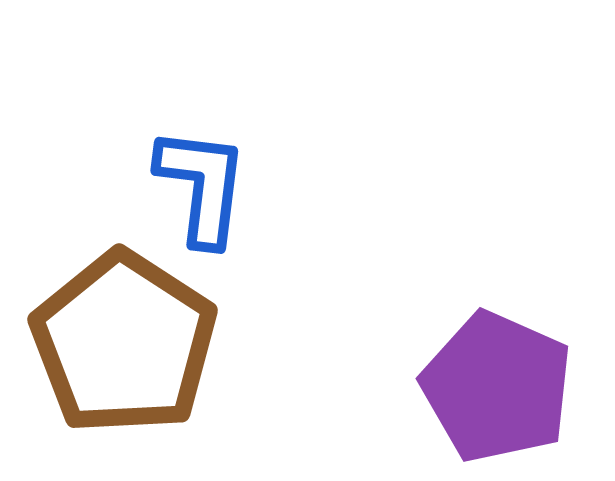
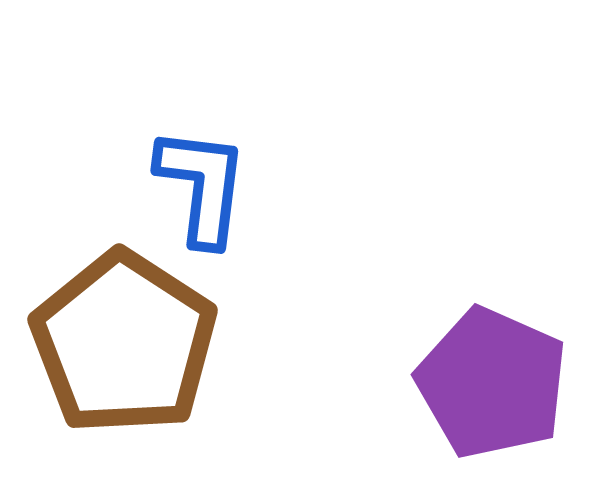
purple pentagon: moved 5 px left, 4 px up
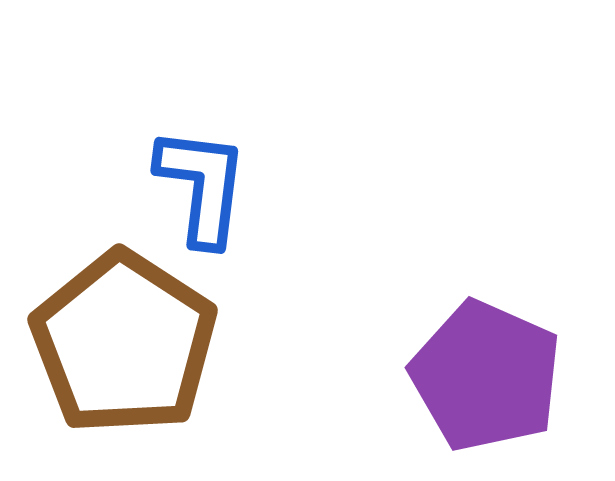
purple pentagon: moved 6 px left, 7 px up
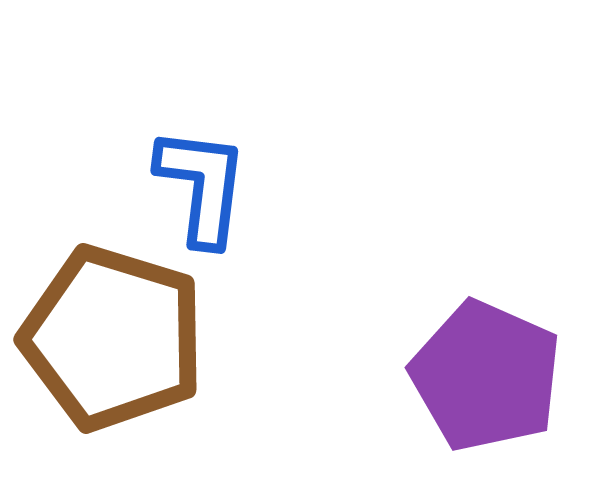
brown pentagon: moved 11 px left, 5 px up; rotated 16 degrees counterclockwise
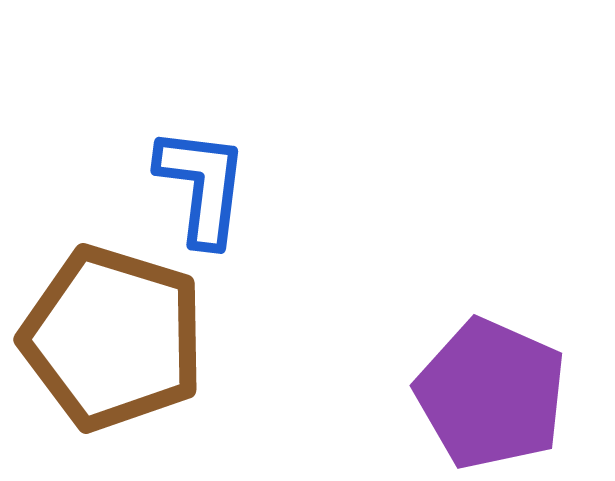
purple pentagon: moved 5 px right, 18 px down
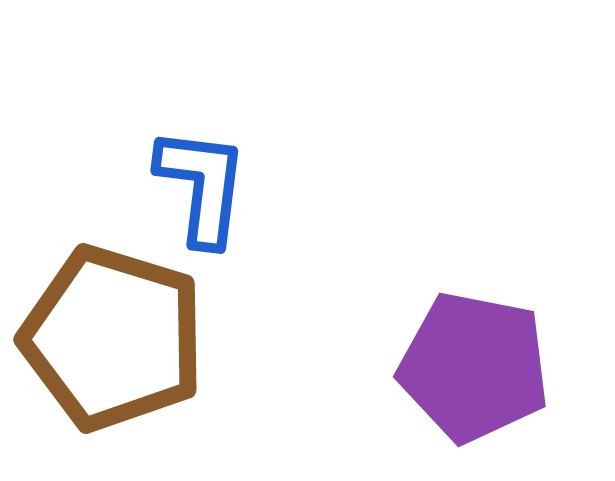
purple pentagon: moved 17 px left, 27 px up; rotated 13 degrees counterclockwise
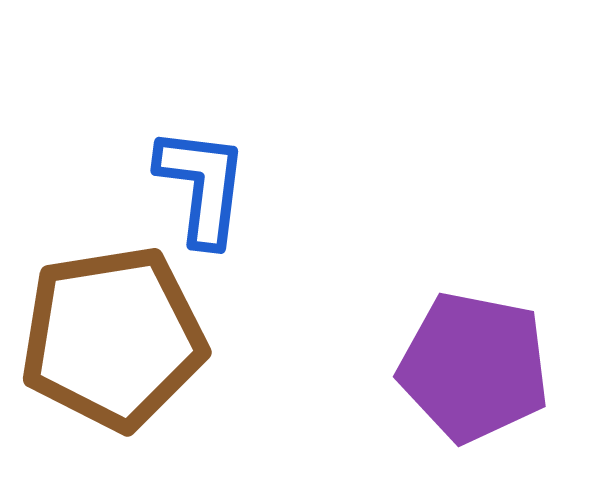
brown pentagon: rotated 26 degrees counterclockwise
